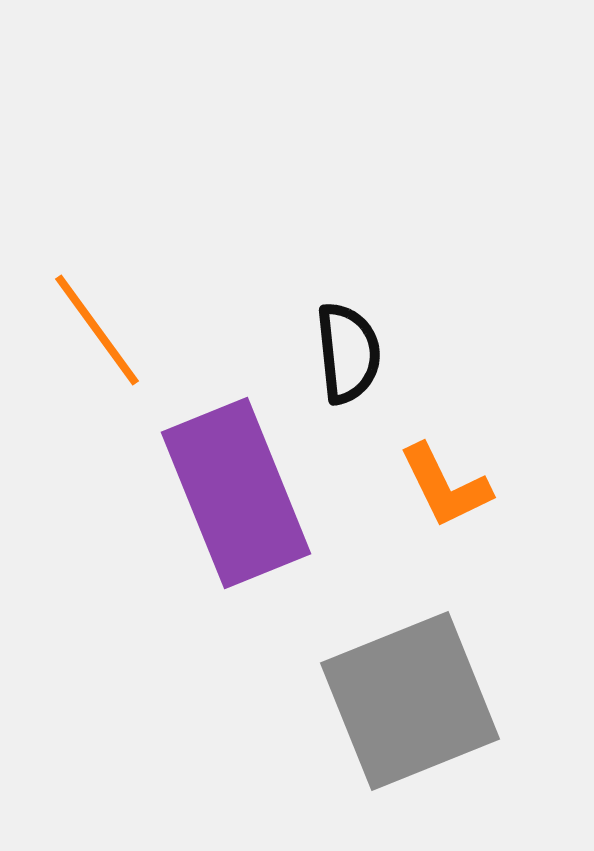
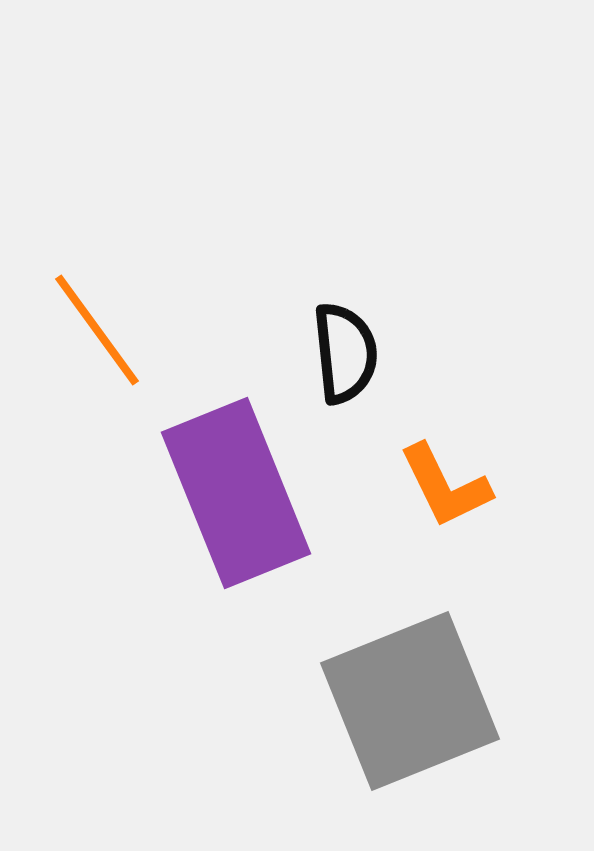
black semicircle: moved 3 px left
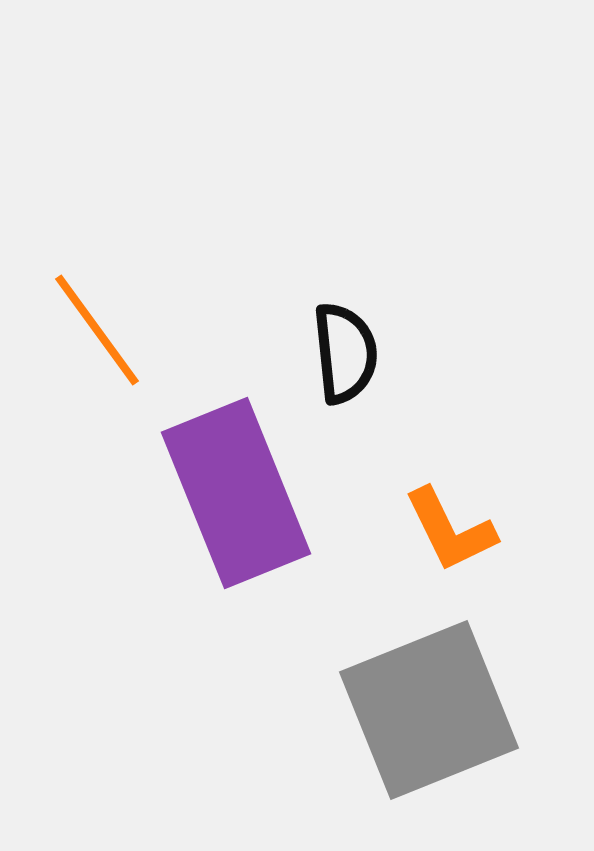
orange L-shape: moved 5 px right, 44 px down
gray square: moved 19 px right, 9 px down
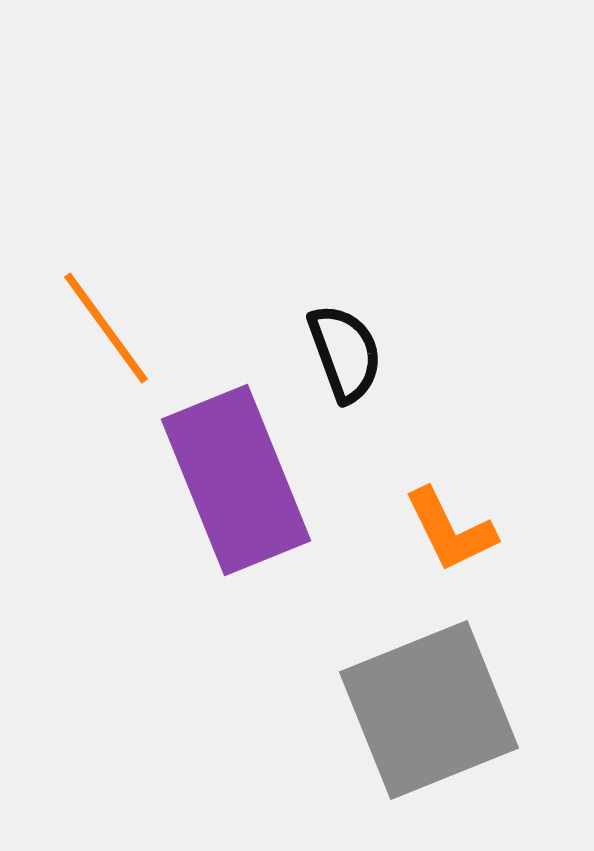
orange line: moved 9 px right, 2 px up
black semicircle: rotated 14 degrees counterclockwise
purple rectangle: moved 13 px up
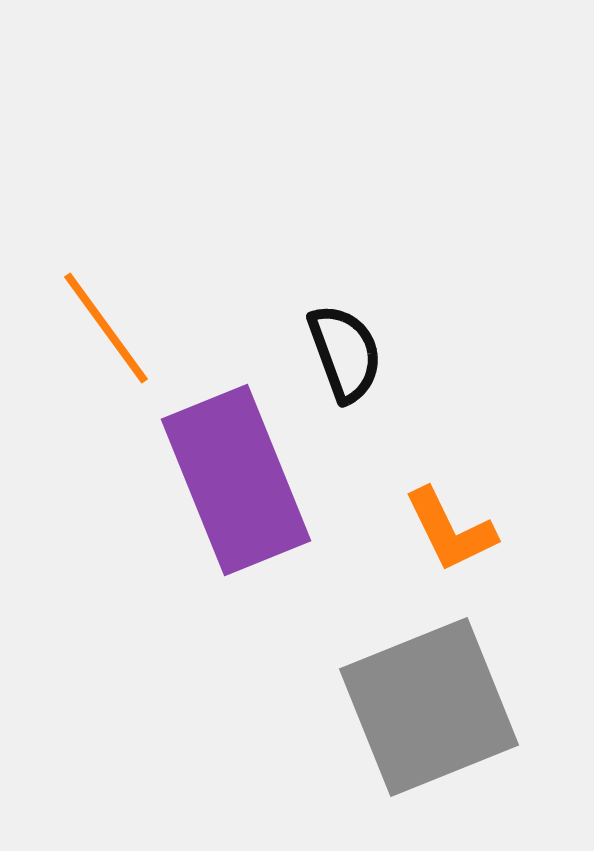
gray square: moved 3 px up
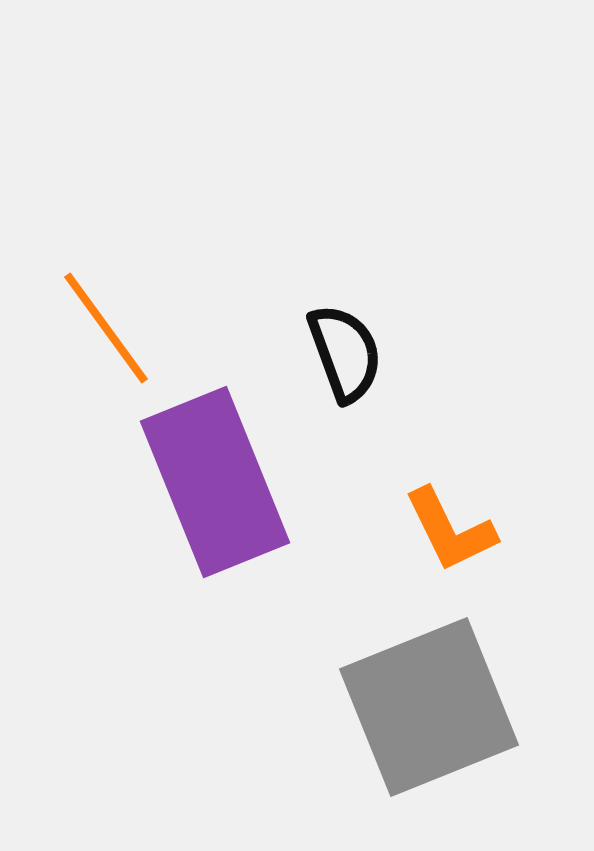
purple rectangle: moved 21 px left, 2 px down
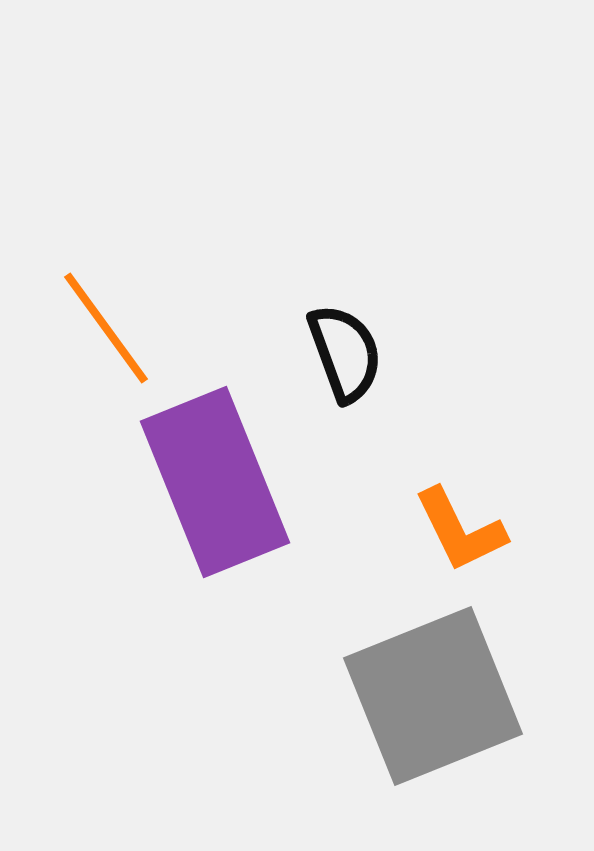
orange L-shape: moved 10 px right
gray square: moved 4 px right, 11 px up
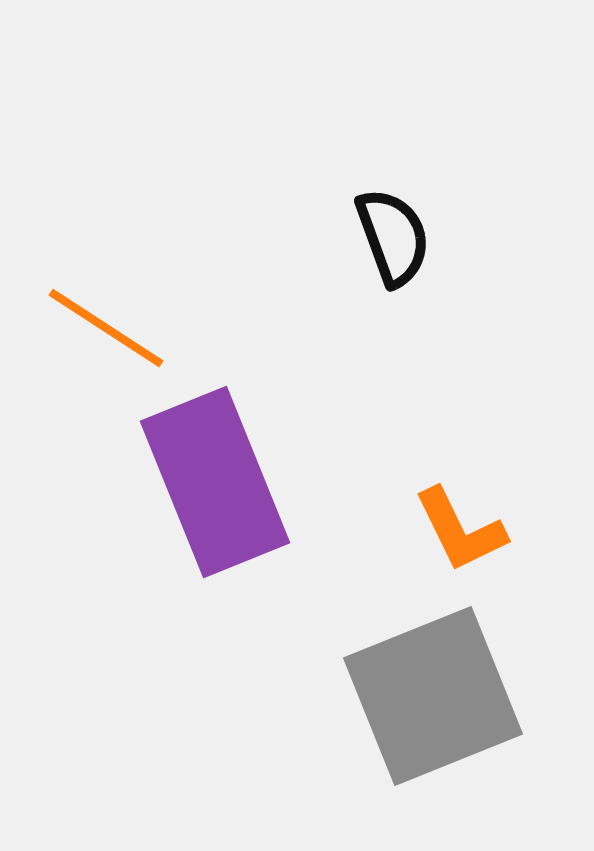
orange line: rotated 21 degrees counterclockwise
black semicircle: moved 48 px right, 116 px up
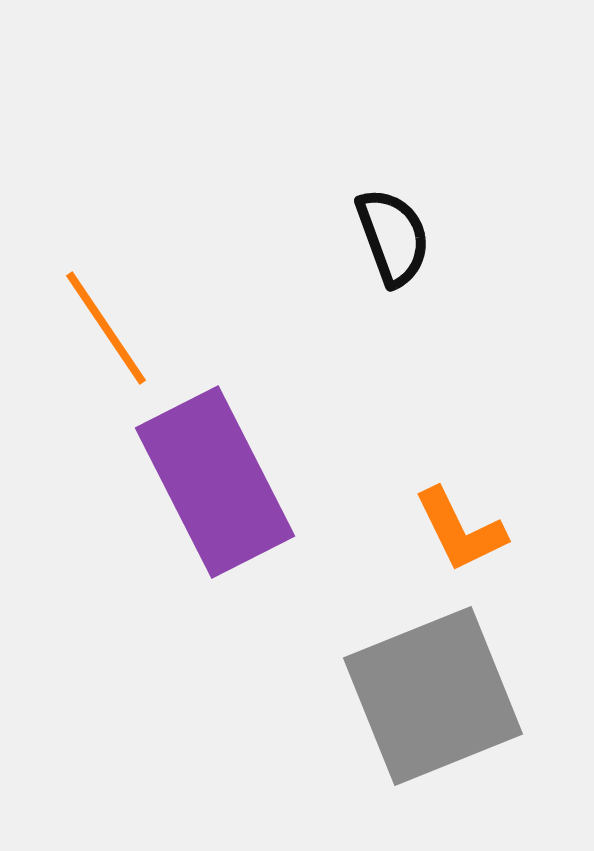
orange line: rotated 23 degrees clockwise
purple rectangle: rotated 5 degrees counterclockwise
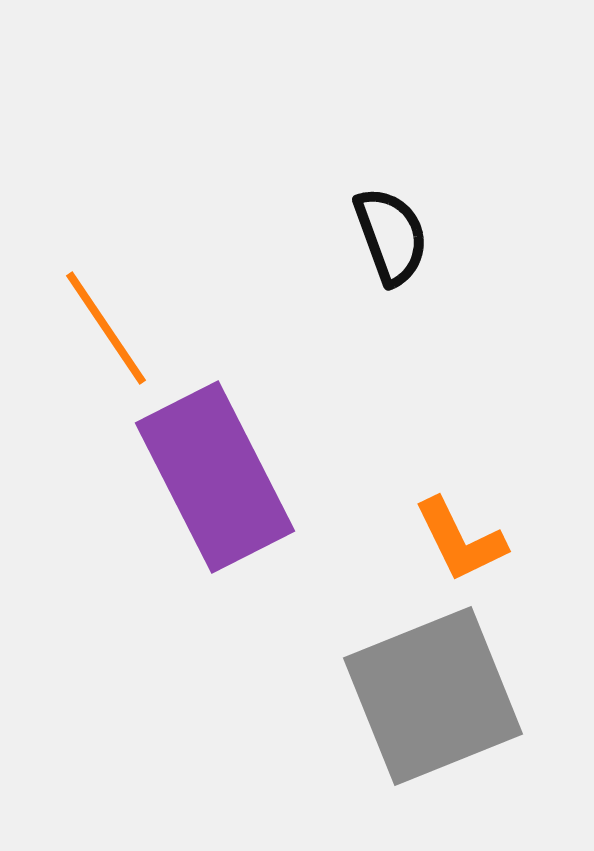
black semicircle: moved 2 px left, 1 px up
purple rectangle: moved 5 px up
orange L-shape: moved 10 px down
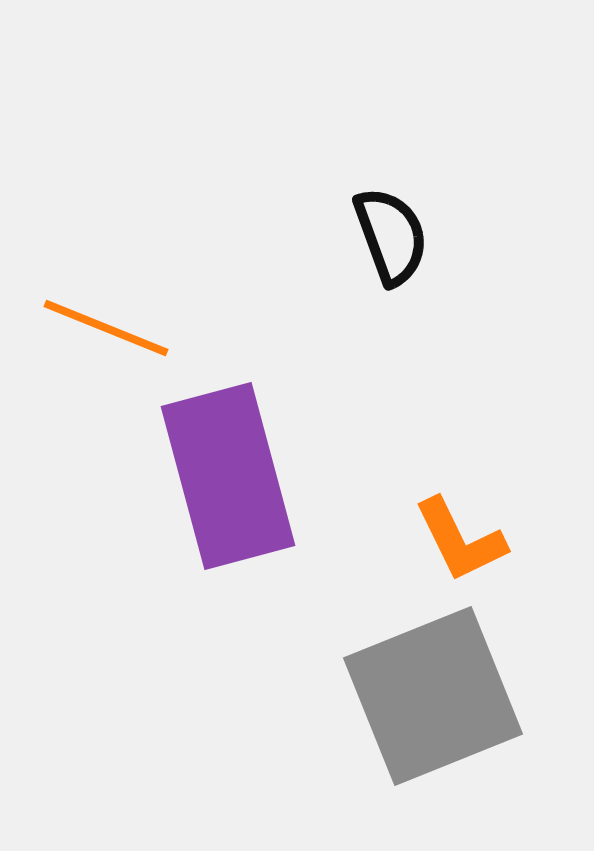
orange line: rotated 34 degrees counterclockwise
purple rectangle: moved 13 px right, 1 px up; rotated 12 degrees clockwise
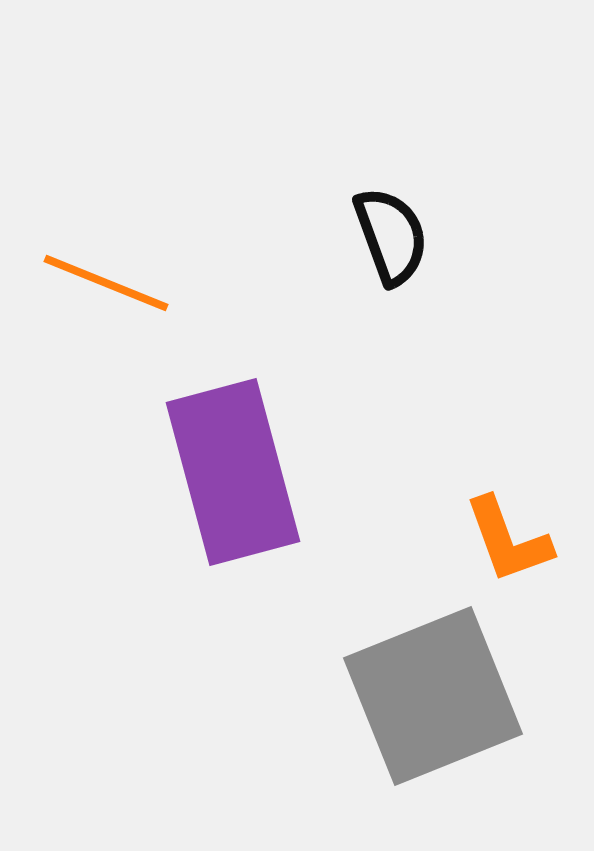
orange line: moved 45 px up
purple rectangle: moved 5 px right, 4 px up
orange L-shape: moved 48 px right; rotated 6 degrees clockwise
